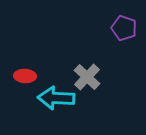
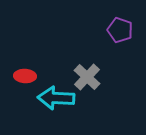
purple pentagon: moved 4 px left, 2 px down
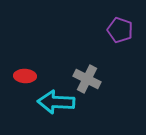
gray cross: moved 2 px down; rotated 16 degrees counterclockwise
cyan arrow: moved 4 px down
